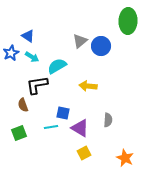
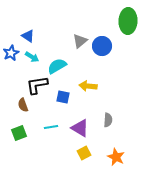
blue circle: moved 1 px right
blue square: moved 16 px up
orange star: moved 9 px left, 1 px up
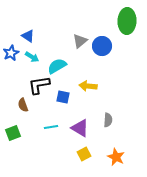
green ellipse: moved 1 px left
black L-shape: moved 2 px right
green square: moved 6 px left
yellow square: moved 1 px down
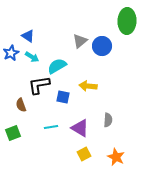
brown semicircle: moved 2 px left
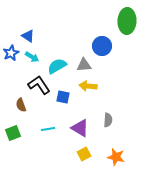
gray triangle: moved 4 px right, 24 px down; rotated 35 degrees clockwise
black L-shape: rotated 65 degrees clockwise
cyan line: moved 3 px left, 2 px down
orange star: rotated 12 degrees counterclockwise
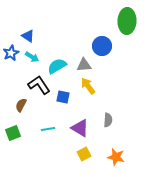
yellow arrow: rotated 48 degrees clockwise
brown semicircle: rotated 48 degrees clockwise
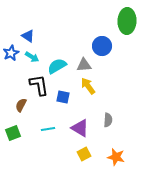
black L-shape: rotated 25 degrees clockwise
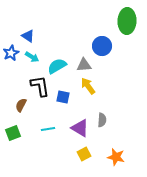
black L-shape: moved 1 px right, 1 px down
gray semicircle: moved 6 px left
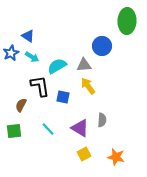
cyan line: rotated 56 degrees clockwise
green square: moved 1 px right, 2 px up; rotated 14 degrees clockwise
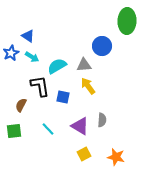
purple triangle: moved 2 px up
